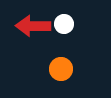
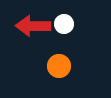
orange circle: moved 2 px left, 3 px up
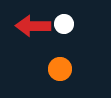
orange circle: moved 1 px right, 3 px down
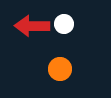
red arrow: moved 1 px left
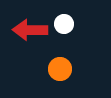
red arrow: moved 2 px left, 4 px down
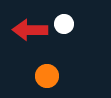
orange circle: moved 13 px left, 7 px down
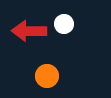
red arrow: moved 1 px left, 1 px down
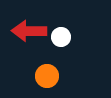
white circle: moved 3 px left, 13 px down
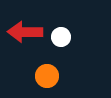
red arrow: moved 4 px left, 1 px down
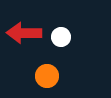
red arrow: moved 1 px left, 1 px down
